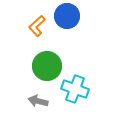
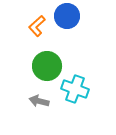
gray arrow: moved 1 px right
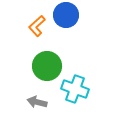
blue circle: moved 1 px left, 1 px up
gray arrow: moved 2 px left, 1 px down
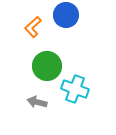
orange L-shape: moved 4 px left, 1 px down
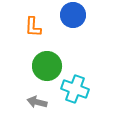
blue circle: moved 7 px right
orange L-shape: rotated 45 degrees counterclockwise
